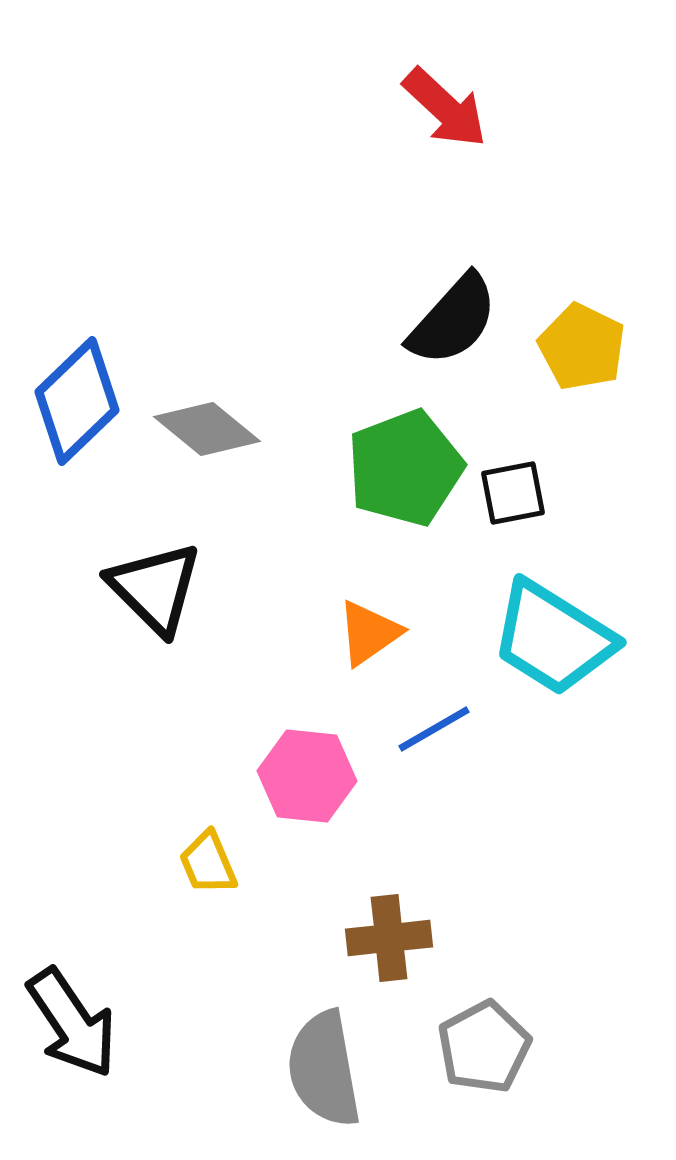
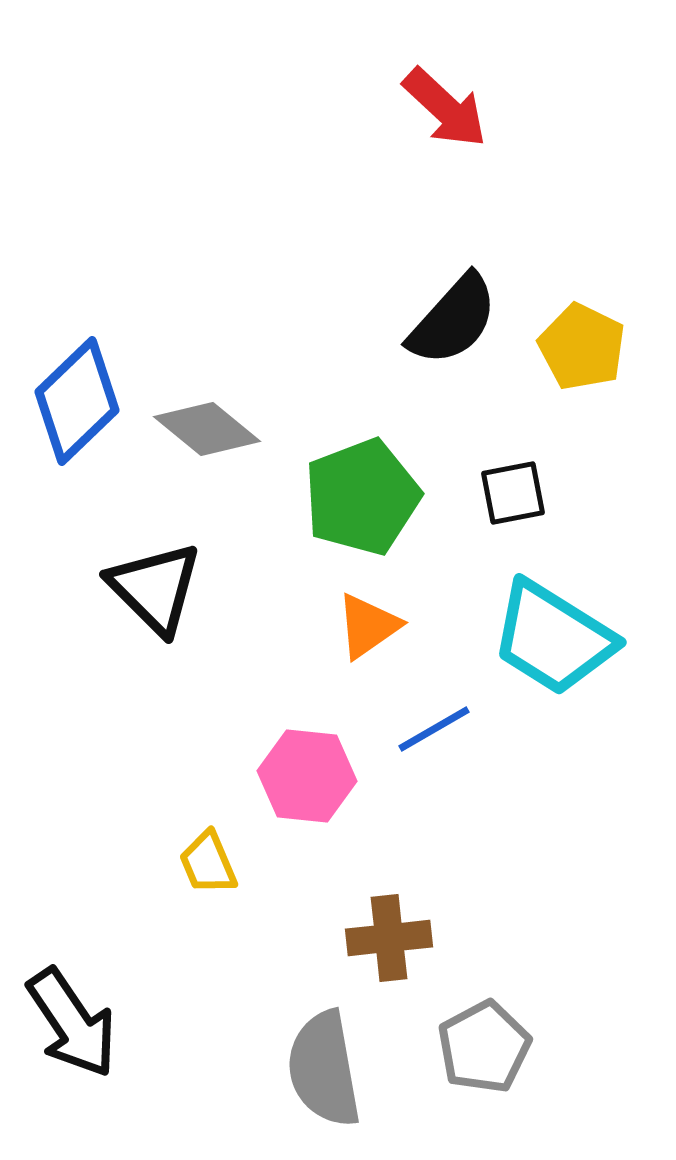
green pentagon: moved 43 px left, 29 px down
orange triangle: moved 1 px left, 7 px up
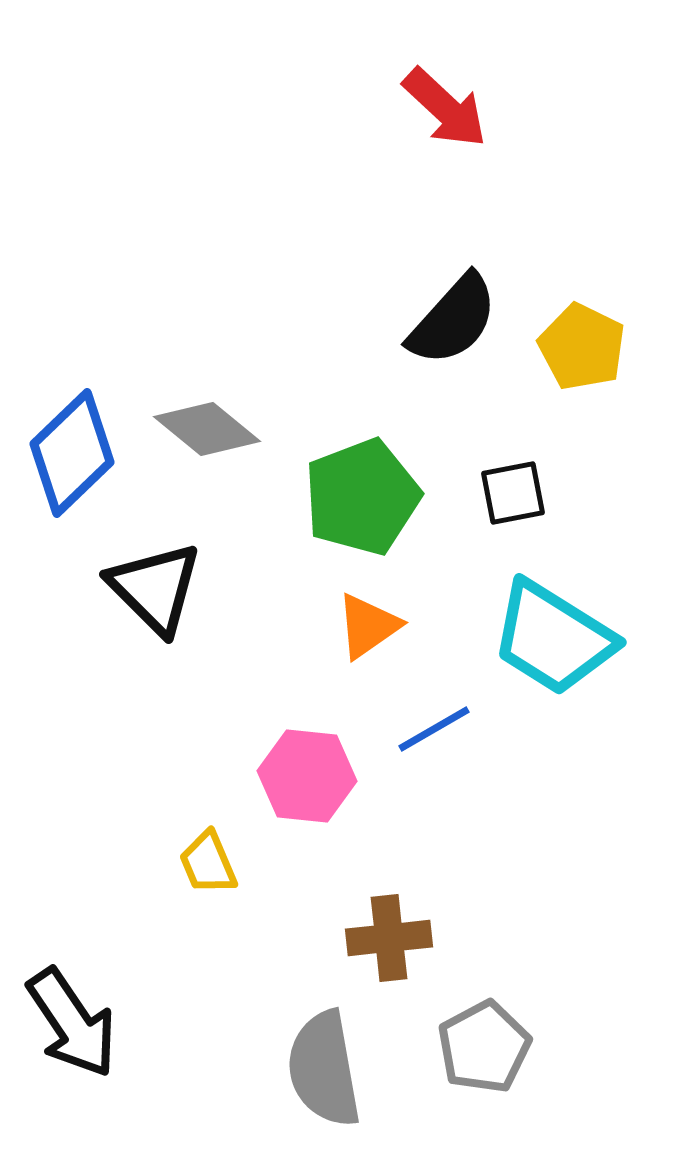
blue diamond: moved 5 px left, 52 px down
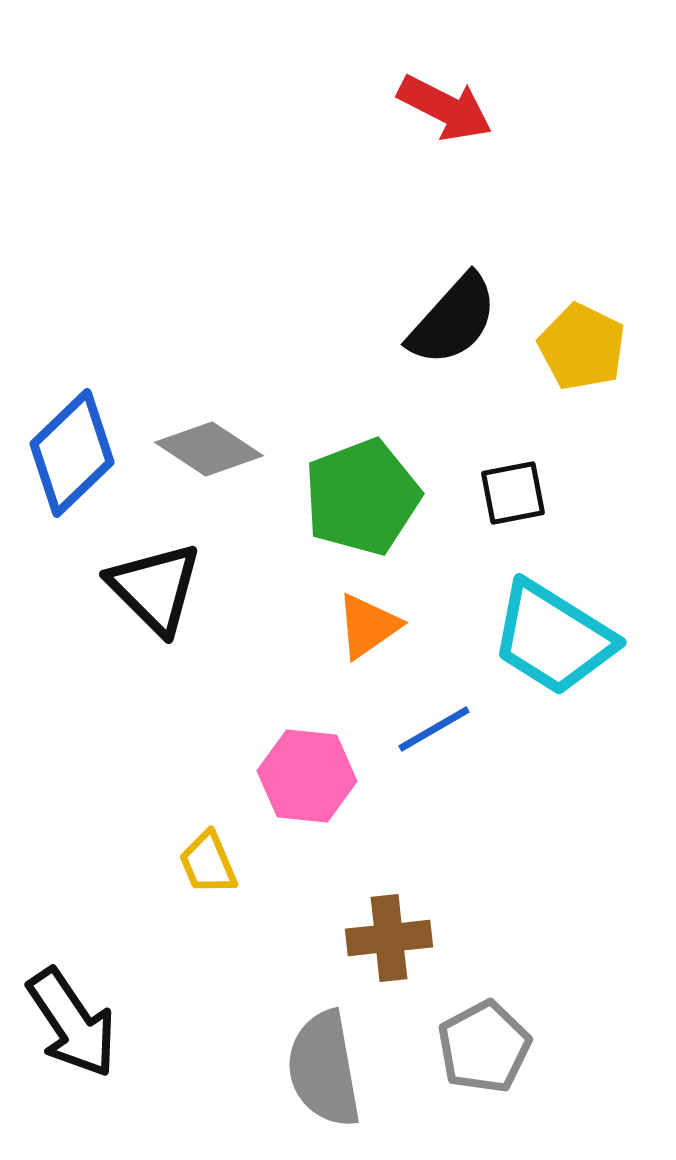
red arrow: rotated 16 degrees counterclockwise
gray diamond: moved 2 px right, 20 px down; rotated 6 degrees counterclockwise
